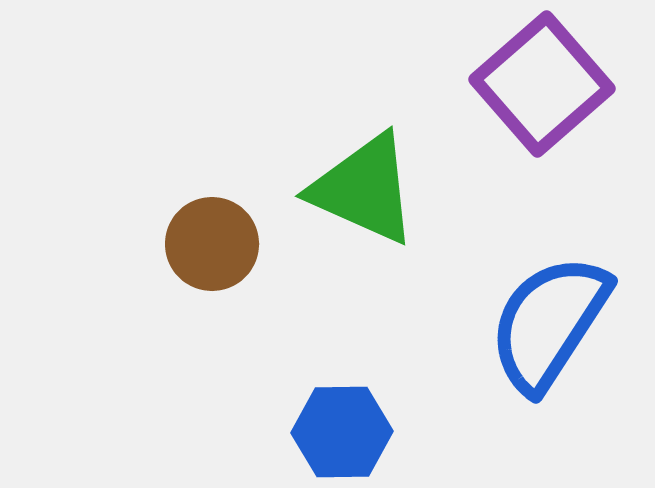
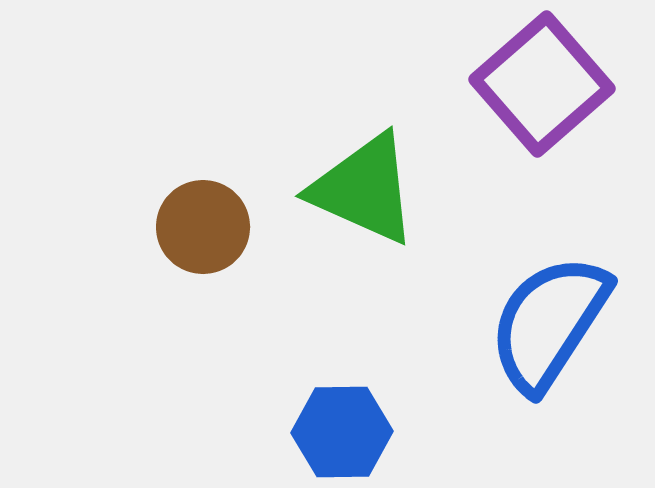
brown circle: moved 9 px left, 17 px up
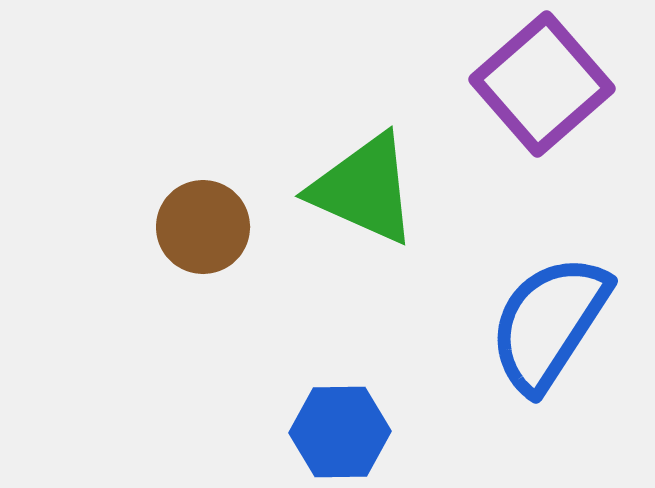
blue hexagon: moved 2 px left
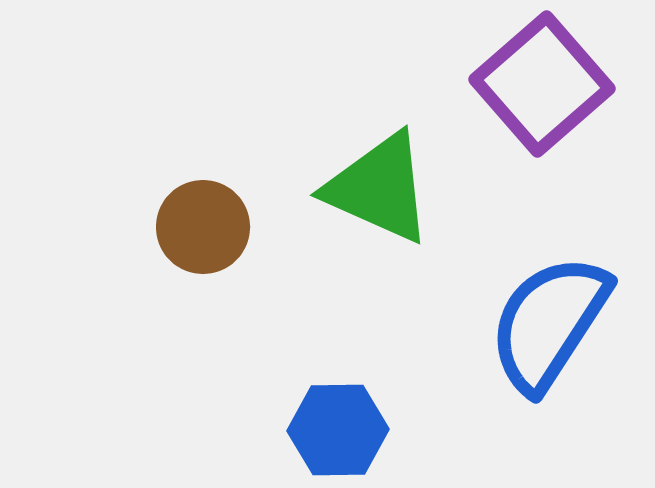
green triangle: moved 15 px right, 1 px up
blue hexagon: moved 2 px left, 2 px up
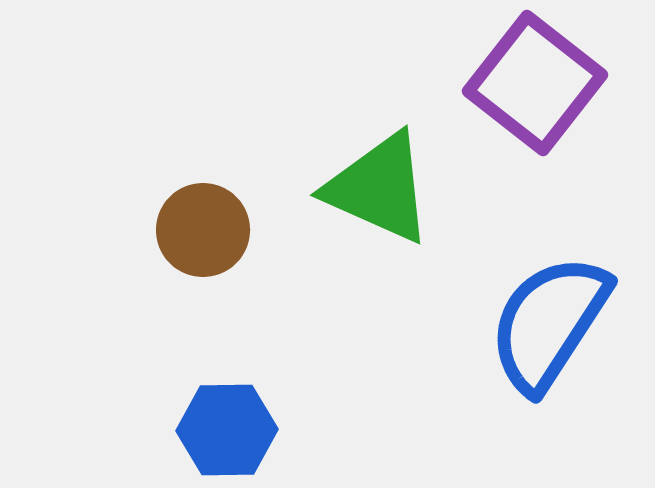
purple square: moved 7 px left, 1 px up; rotated 11 degrees counterclockwise
brown circle: moved 3 px down
blue hexagon: moved 111 px left
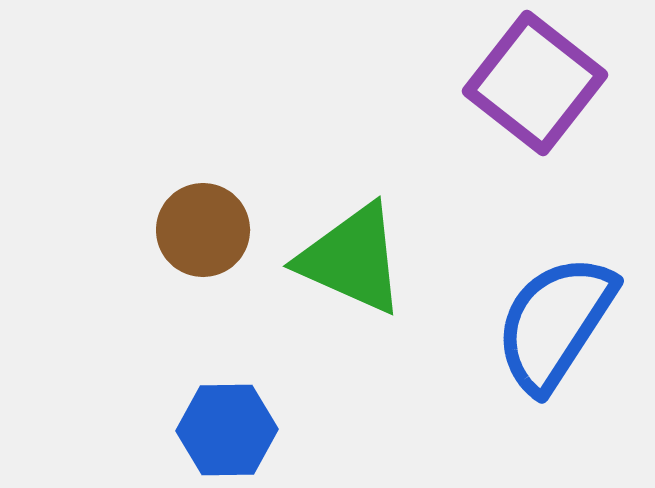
green triangle: moved 27 px left, 71 px down
blue semicircle: moved 6 px right
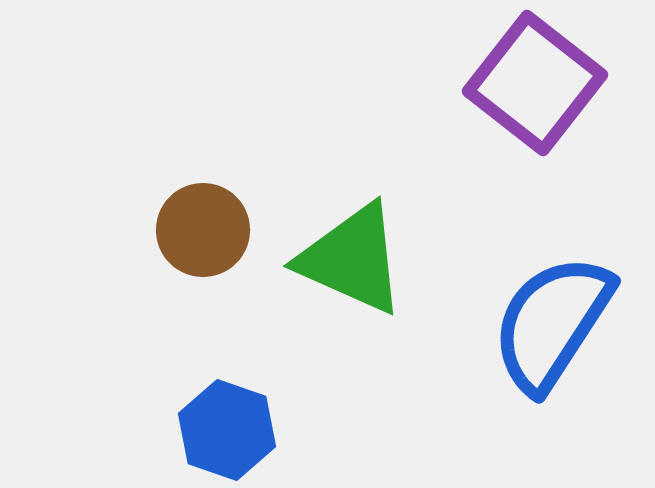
blue semicircle: moved 3 px left
blue hexagon: rotated 20 degrees clockwise
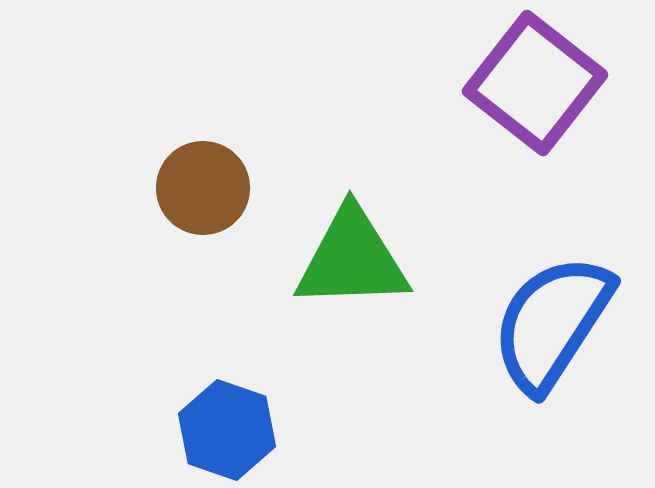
brown circle: moved 42 px up
green triangle: rotated 26 degrees counterclockwise
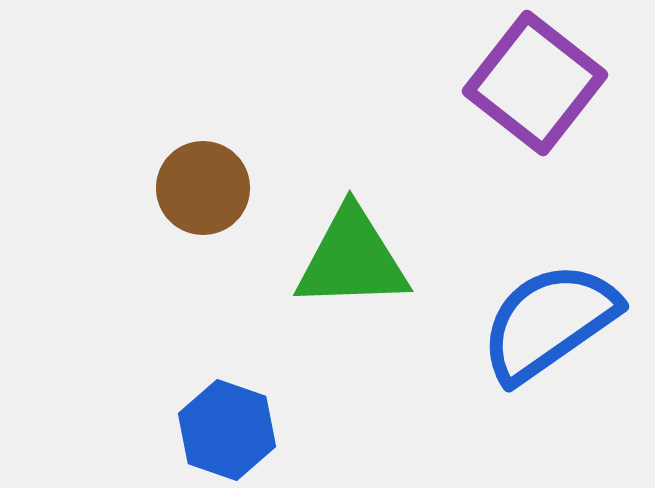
blue semicircle: moved 3 px left, 1 px up; rotated 22 degrees clockwise
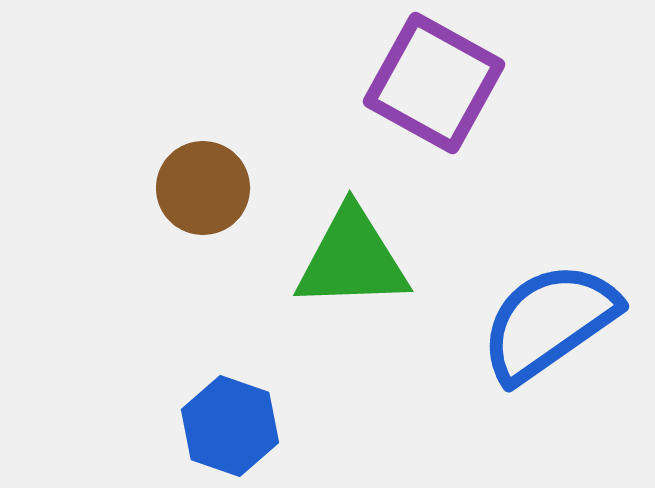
purple square: moved 101 px left; rotated 9 degrees counterclockwise
blue hexagon: moved 3 px right, 4 px up
